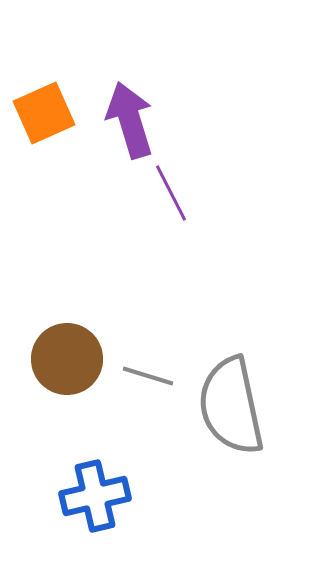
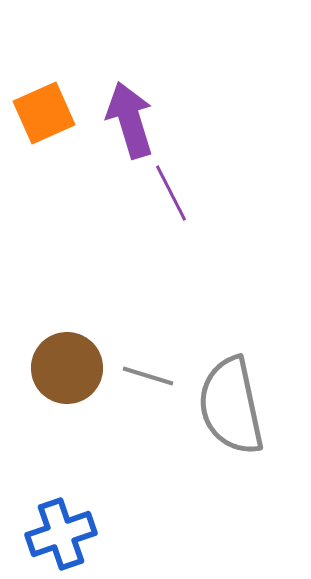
brown circle: moved 9 px down
blue cross: moved 34 px left, 38 px down; rotated 6 degrees counterclockwise
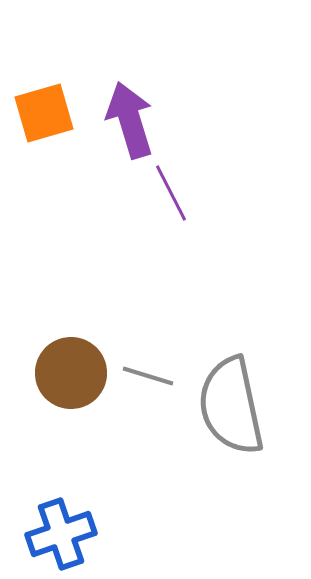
orange square: rotated 8 degrees clockwise
brown circle: moved 4 px right, 5 px down
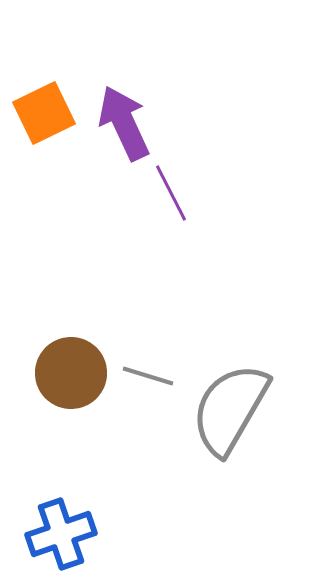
orange square: rotated 10 degrees counterclockwise
purple arrow: moved 6 px left, 3 px down; rotated 8 degrees counterclockwise
gray semicircle: moved 1 px left, 3 px down; rotated 42 degrees clockwise
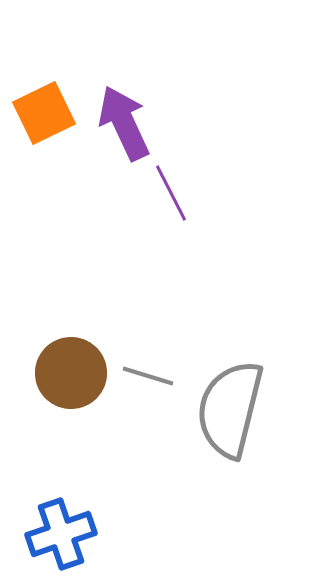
gray semicircle: rotated 16 degrees counterclockwise
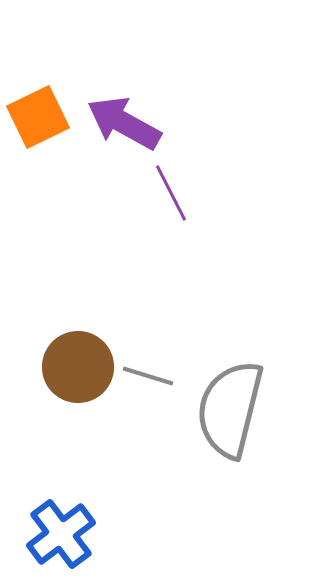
orange square: moved 6 px left, 4 px down
purple arrow: rotated 36 degrees counterclockwise
brown circle: moved 7 px right, 6 px up
blue cross: rotated 18 degrees counterclockwise
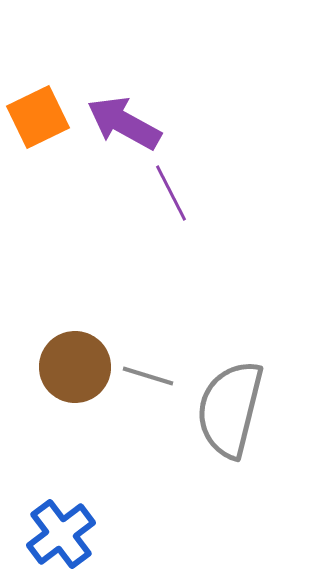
brown circle: moved 3 px left
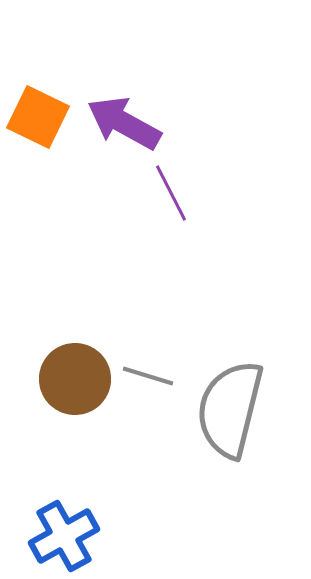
orange square: rotated 38 degrees counterclockwise
brown circle: moved 12 px down
blue cross: moved 3 px right, 2 px down; rotated 8 degrees clockwise
